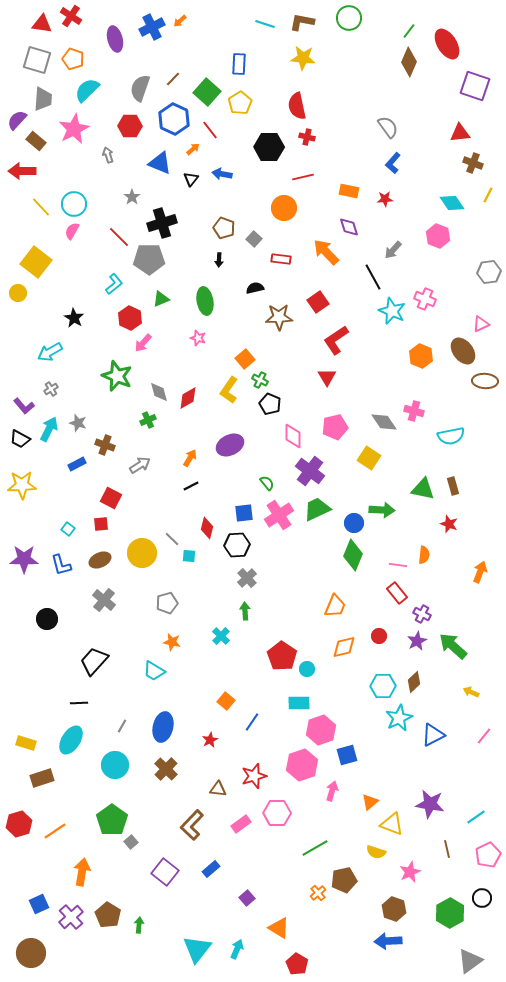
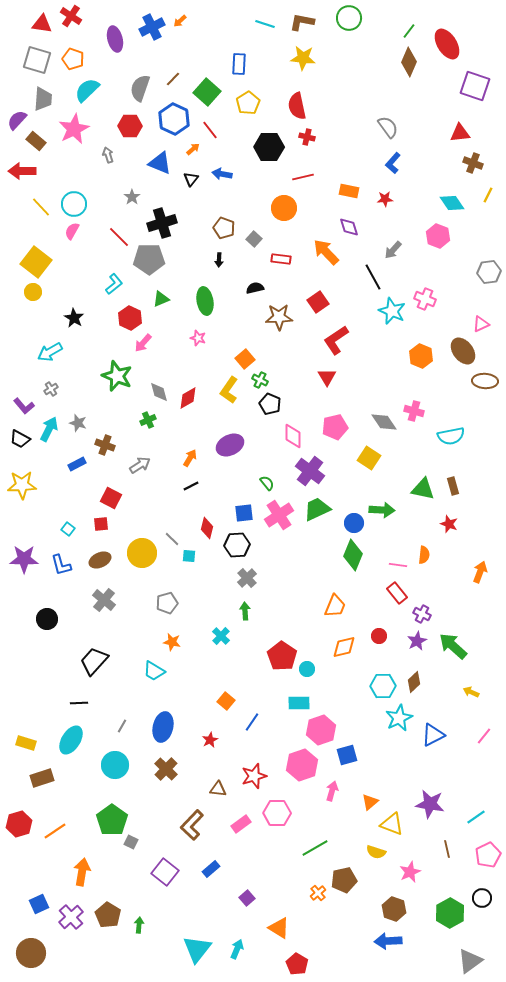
yellow pentagon at (240, 103): moved 8 px right
yellow circle at (18, 293): moved 15 px right, 1 px up
gray square at (131, 842): rotated 24 degrees counterclockwise
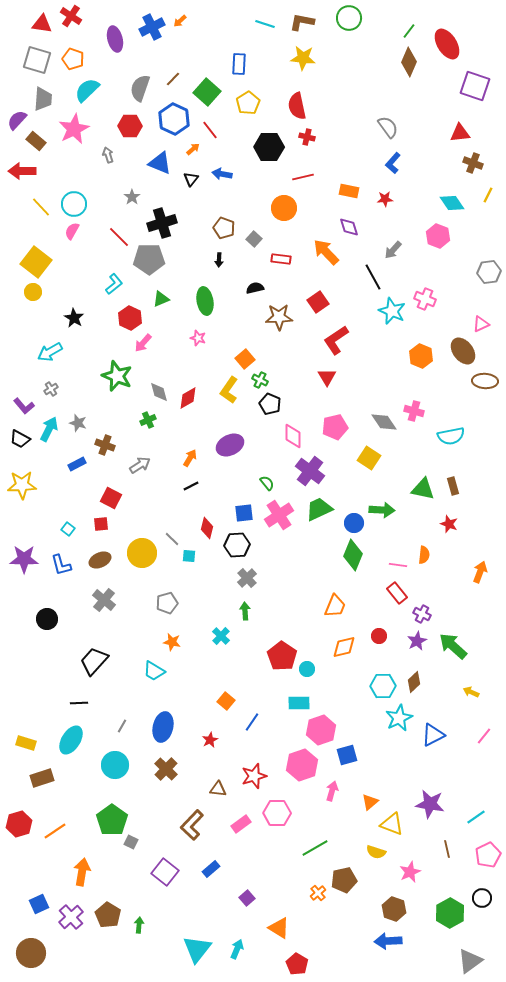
green trapezoid at (317, 509): moved 2 px right
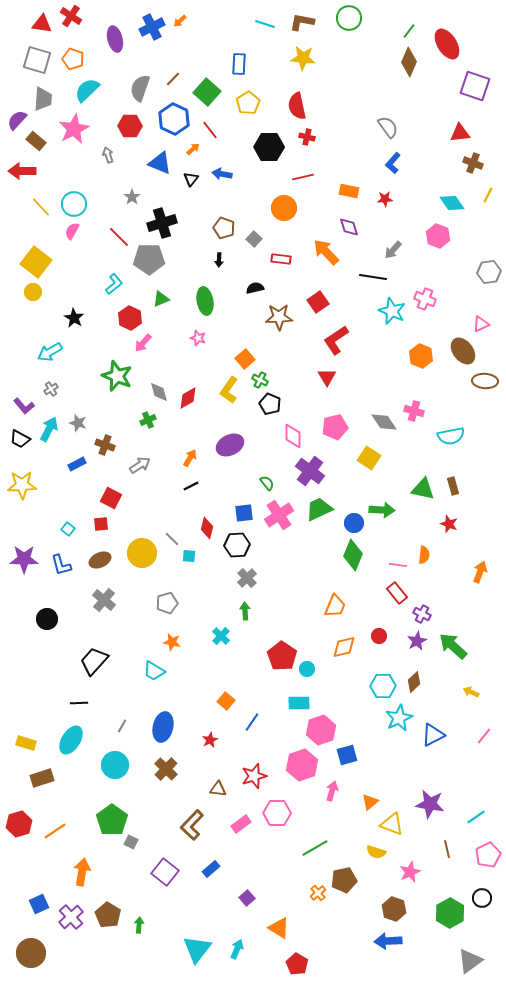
black line at (373, 277): rotated 52 degrees counterclockwise
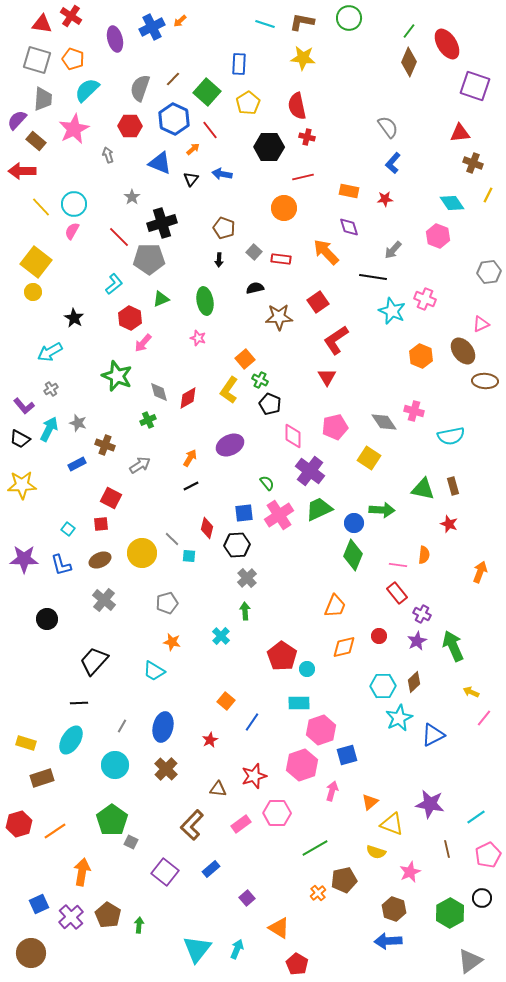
gray square at (254, 239): moved 13 px down
green arrow at (453, 646): rotated 24 degrees clockwise
pink line at (484, 736): moved 18 px up
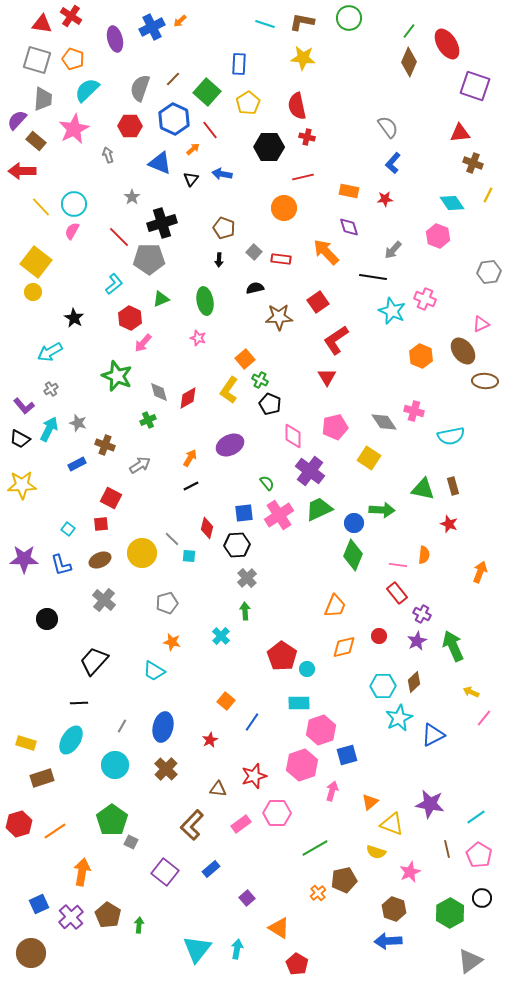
pink pentagon at (488, 855): moved 9 px left; rotated 15 degrees counterclockwise
cyan arrow at (237, 949): rotated 12 degrees counterclockwise
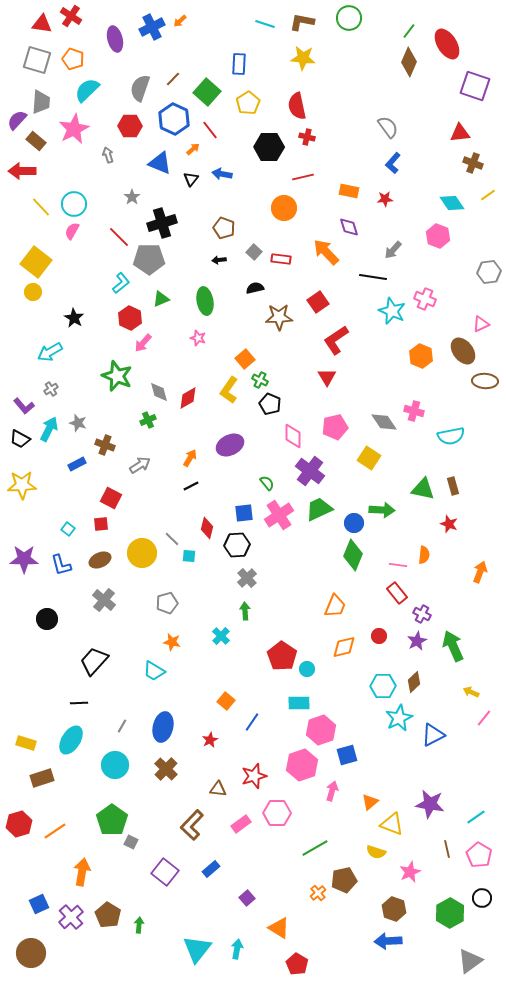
gray trapezoid at (43, 99): moved 2 px left, 3 px down
yellow line at (488, 195): rotated 28 degrees clockwise
black arrow at (219, 260): rotated 80 degrees clockwise
cyan L-shape at (114, 284): moved 7 px right, 1 px up
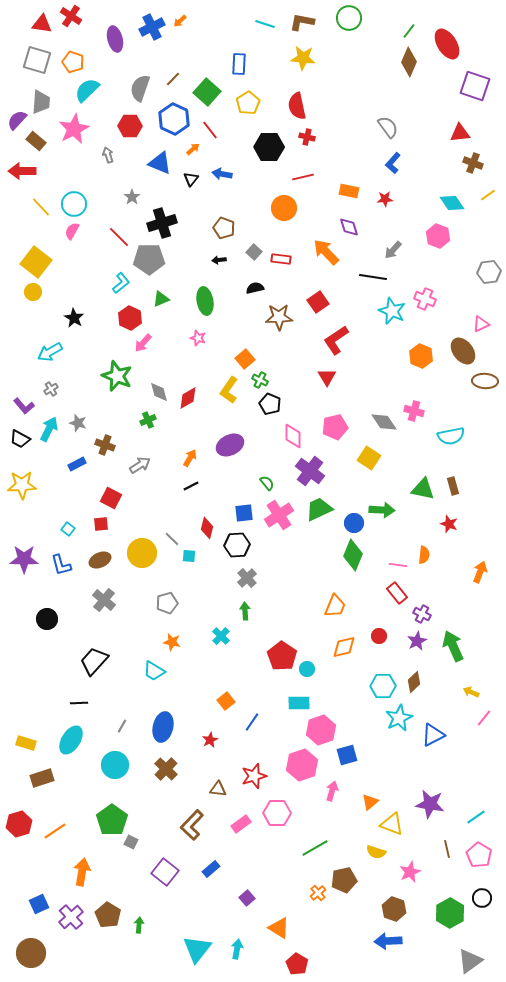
orange pentagon at (73, 59): moved 3 px down
orange square at (226, 701): rotated 12 degrees clockwise
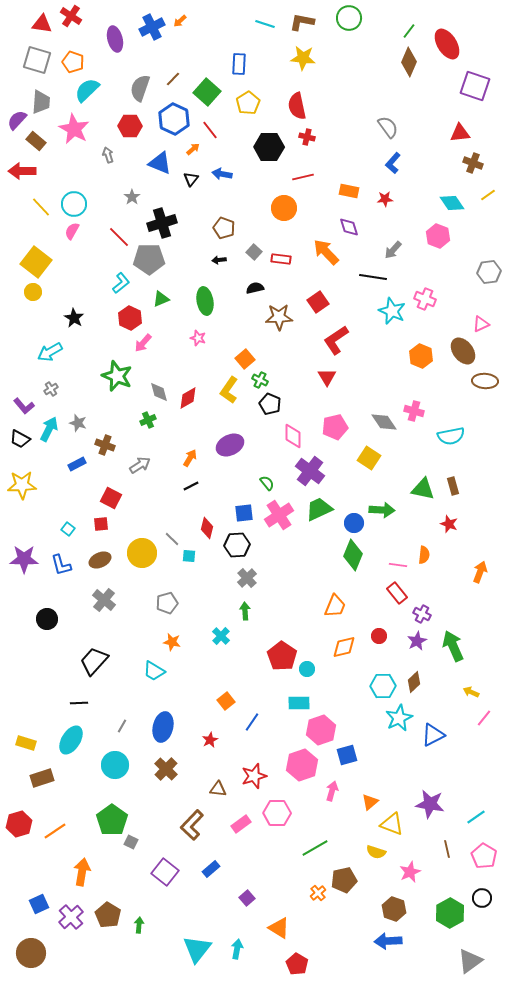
pink star at (74, 129): rotated 16 degrees counterclockwise
pink pentagon at (479, 855): moved 5 px right, 1 px down
